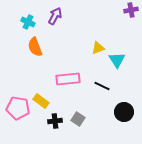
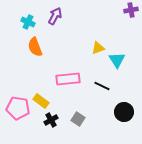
black cross: moved 4 px left, 1 px up; rotated 24 degrees counterclockwise
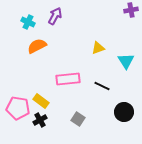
orange semicircle: moved 2 px right, 1 px up; rotated 84 degrees clockwise
cyan triangle: moved 9 px right, 1 px down
black cross: moved 11 px left
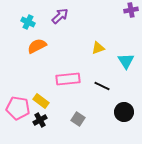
purple arrow: moved 5 px right; rotated 18 degrees clockwise
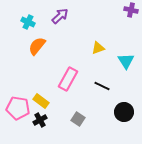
purple cross: rotated 24 degrees clockwise
orange semicircle: rotated 24 degrees counterclockwise
pink rectangle: rotated 55 degrees counterclockwise
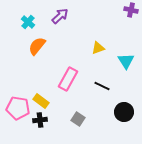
cyan cross: rotated 16 degrees clockwise
black cross: rotated 24 degrees clockwise
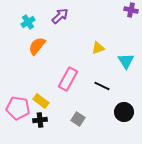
cyan cross: rotated 16 degrees clockwise
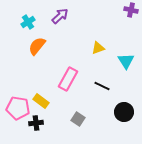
black cross: moved 4 px left, 3 px down
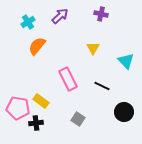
purple cross: moved 30 px left, 4 px down
yellow triangle: moved 5 px left; rotated 40 degrees counterclockwise
cyan triangle: rotated 12 degrees counterclockwise
pink rectangle: rotated 55 degrees counterclockwise
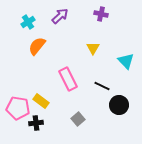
black circle: moved 5 px left, 7 px up
gray square: rotated 16 degrees clockwise
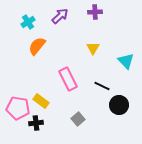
purple cross: moved 6 px left, 2 px up; rotated 16 degrees counterclockwise
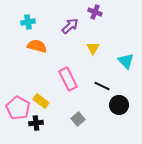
purple cross: rotated 24 degrees clockwise
purple arrow: moved 10 px right, 10 px down
cyan cross: rotated 24 degrees clockwise
orange semicircle: rotated 66 degrees clockwise
pink pentagon: rotated 20 degrees clockwise
